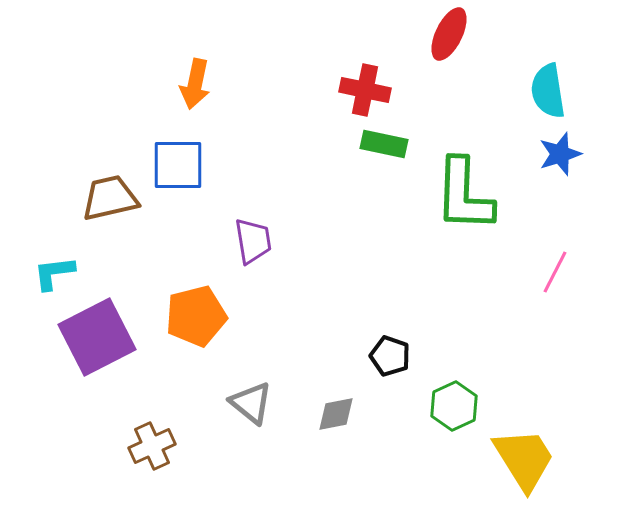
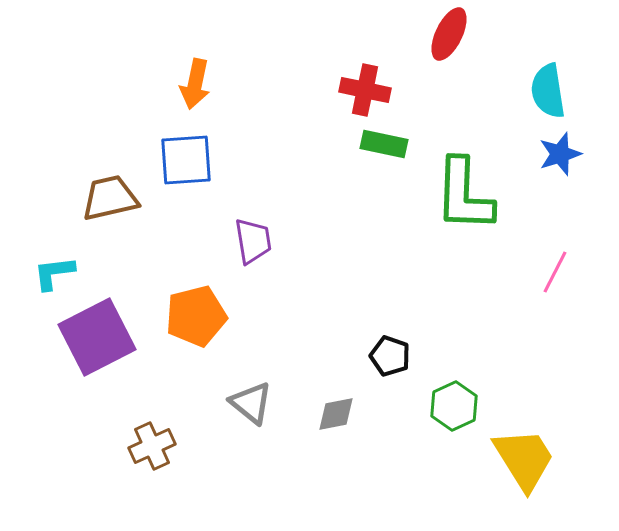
blue square: moved 8 px right, 5 px up; rotated 4 degrees counterclockwise
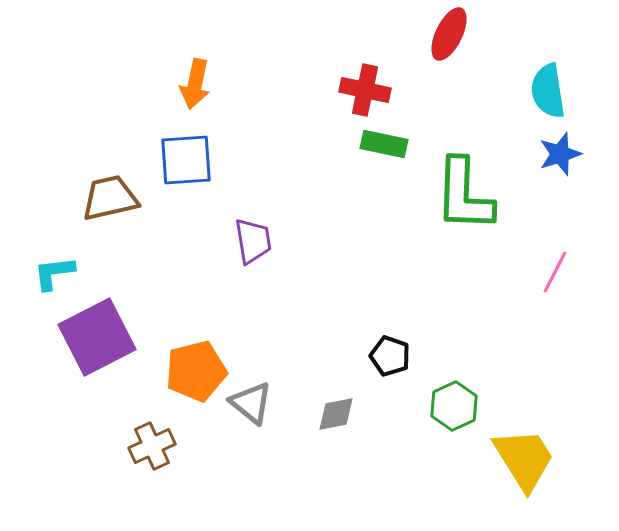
orange pentagon: moved 55 px down
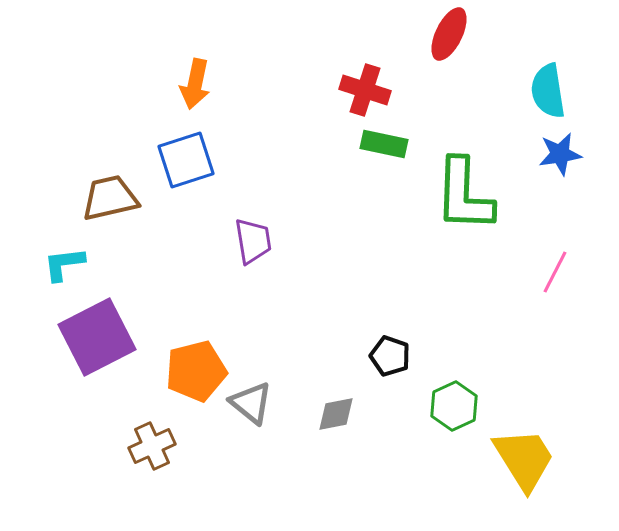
red cross: rotated 6 degrees clockwise
blue star: rotated 9 degrees clockwise
blue square: rotated 14 degrees counterclockwise
cyan L-shape: moved 10 px right, 9 px up
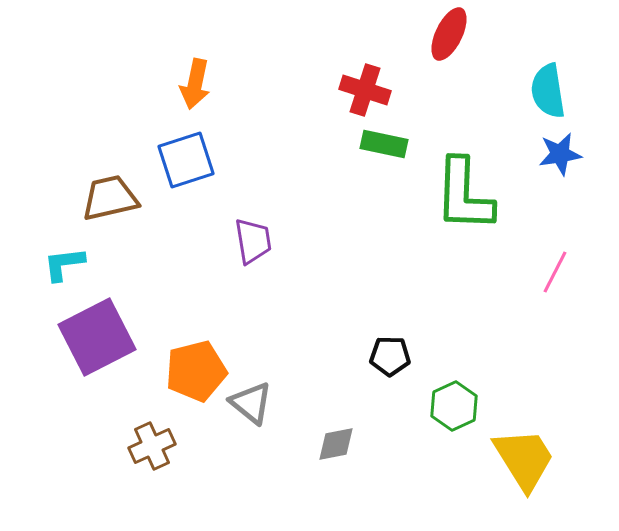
black pentagon: rotated 18 degrees counterclockwise
gray diamond: moved 30 px down
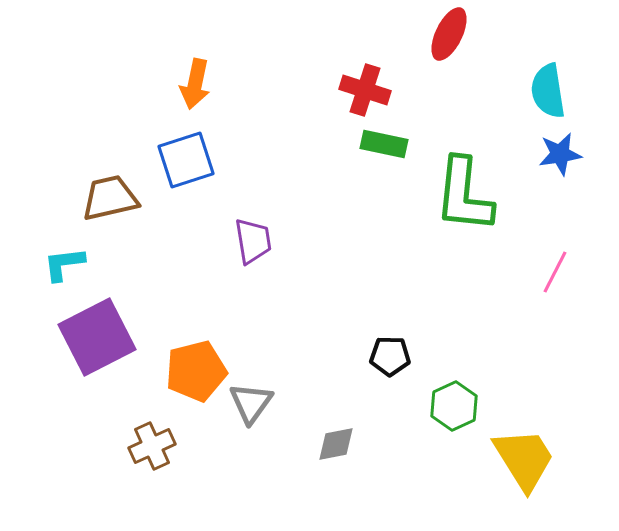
green L-shape: rotated 4 degrees clockwise
gray triangle: rotated 27 degrees clockwise
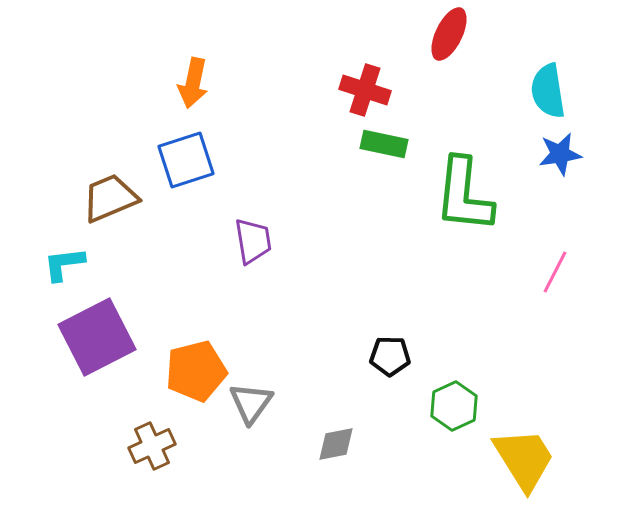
orange arrow: moved 2 px left, 1 px up
brown trapezoid: rotated 10 degrees counterclockwise
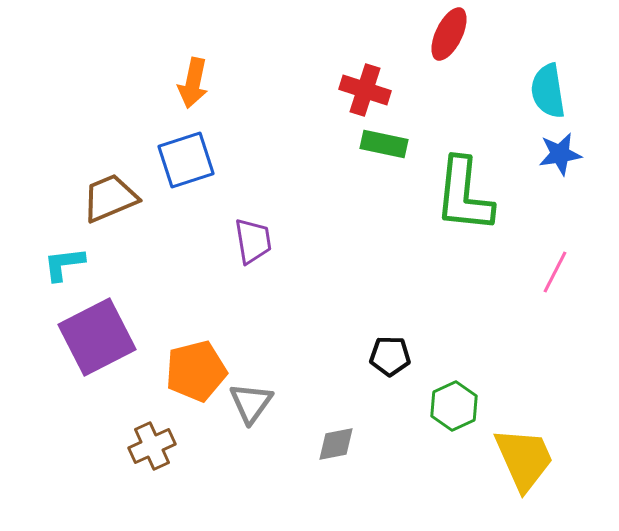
yellow trapezoid: rotated 8 degrees clockwise
